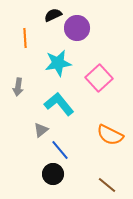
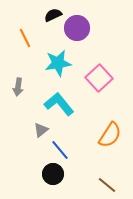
orange line: rotated 24 degrees counterclockwise
orange semicircle: rotated 84 degrees counterclockwise
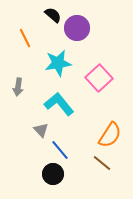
black semicircle: rotated 66 degrees clockwise
gray triangle: rotated 35 degrees counterclockwise
brown line: moved 5 px left, 22 px up
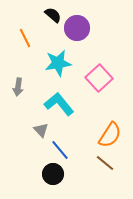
brown line: moved 3 px right
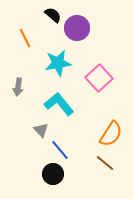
orange semicircle: moved 1 px right, 1 px up
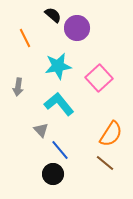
cyan star: moved 3 px down
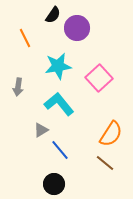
black semicircle: rotated 84 degrees clockwise
gray triangle: rotated 42 degrees clockwise
black circle: moved 1 px right, 10 px down
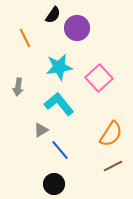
cyan star: moved 1 px right, 1 px down
brown line: moved 8 px right, 3 px down; rotated 66 degrees counterclockwise
